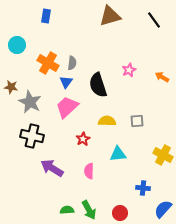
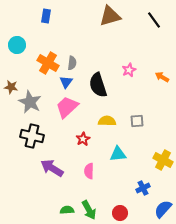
yellow cross: moved 5 px down
blue cross: rotated 32 degrees counterclockwise
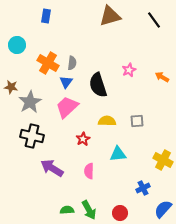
gray star: rotated 15 degrees clockwise
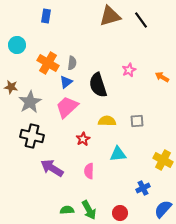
black line: moved 13 px left
blue triangle: rotated 16 degrees clockwise
